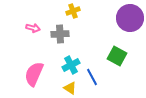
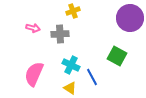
cyan cross: rotated 36 degrees counterclockwise
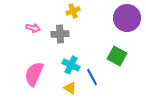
purple circle: moved 3 px left
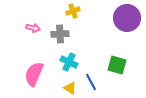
green square: moved 9 px down; rotated 12 degrees counterclockwise
cyan cross: moved 2 px left, 3 px up
blue line: moved 1 px left, 5 px down
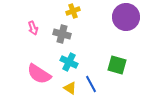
purple circle: moved 1 px left, 1 px up
pink arrow: rotated 56 degrees clockwise
gray cross: moved 2 px right; rotated 18 degrees clockwise
pink semicircle: moved 5 px right; rotated 80 degrees counterclockwise
blue line: moved 2 px down
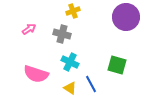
pink arrow: moved 4 px left, 1 px down; rotated 104 degrees counterclockwise
cyan cross: moved 1 px right
pink semicircle: moved 3 px left; rotated 15 degrees counterclockwise
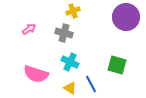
gray cross: moved 2 px right, 1 px up
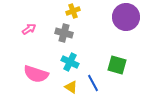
blue line: moved 2 px right, 1 px up
yellow triangle: moved 1 px right, 1 px up
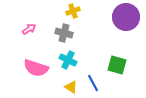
cyan cross: moved 2 px left, 2 px up
pink semicircle: moved 6 px up
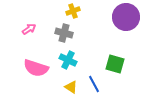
green square: moved 2 px left, 1 px up
blue line: moved 1 px right, 1 px down
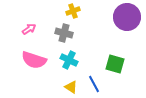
purple circle: moved 1 px right
cyan cross: moved 1 px right
pink semicircle: moved 2 px left, 8 px up
